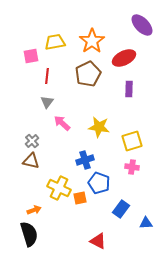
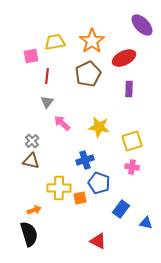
yellow cross: rotated 25 degrees counterclockwise
blue triangle: rotated 16 degrees clockwise
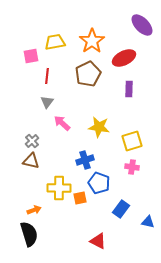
blue triangle: moved 2 px right, 1 px up
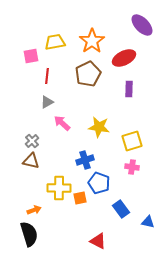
gray triangle: rotated 24 degrees clockwise
blue rectangle: rotated 72 degrees counterclockwise
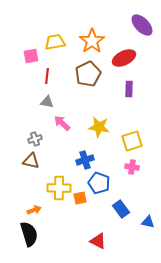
gray triangle: rotated 40 degrees clockwise
gray cross: moved 3 px right, 2 px up; rotated 24 degrees clockwise
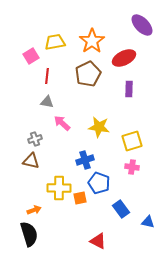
pink square: rotated 21 degrees counterclockwise
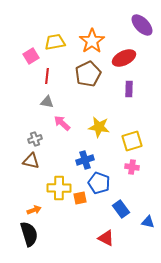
red triangle: moved 8 px right, 3 px up
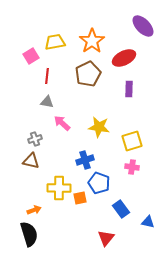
purple ellipse: moved 1 px right, 1 px down
red triangle: rotated 42 degrees clockwise
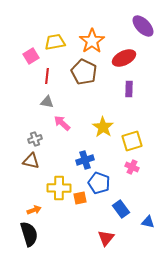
brown pentagon: moved 4 px left, 2 px up; rotated 20 degrees counterclockwise
yellow star: moved 4 px right; rotated 25 degrees clockwise
pink cross: rotated 16 degrees clockwise
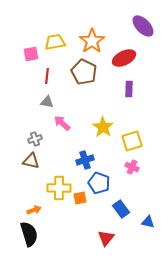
pink square: moved 2 px up; rotated 21 degrees clockwise
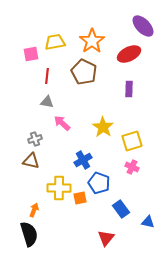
red ellipse: moved 5 px right, 4 px up
blue cross: moved 2 px left; rotated 12 degrees counterclockwise
orange arrow: rotated 48 degrees counterclockwise
